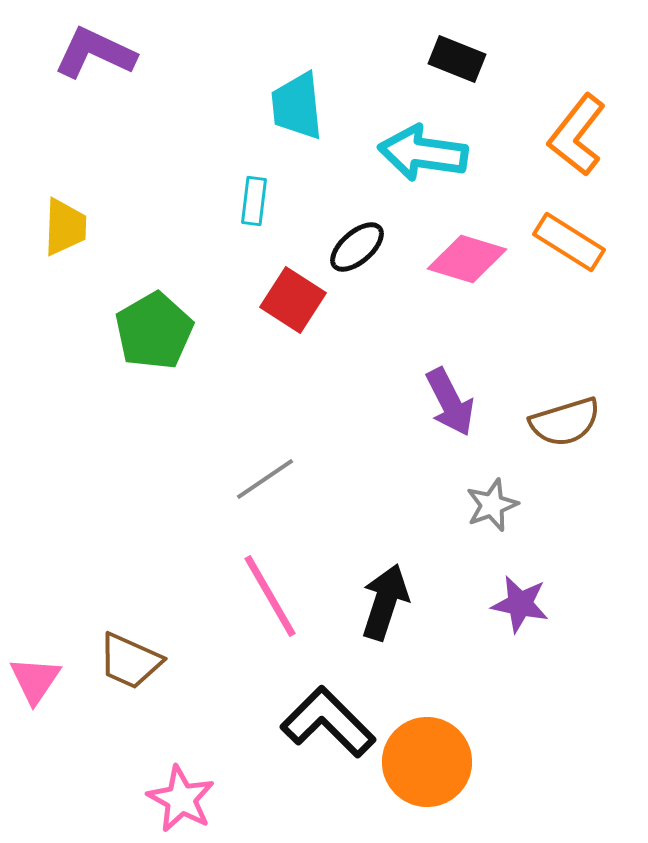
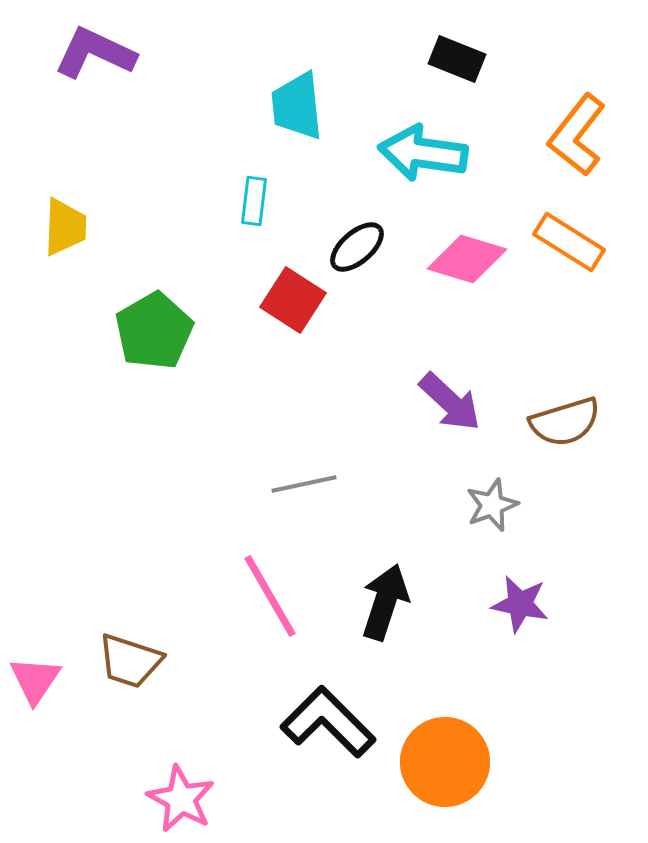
purple arrow: rotated 20 degrees counterclockwise
gray line: moved 39 px right, 5 px down; rotated 22 degrees clockwise
brown trapezoid: rotated 6 degrees counterclockwise
orange circle: moved 18 px right
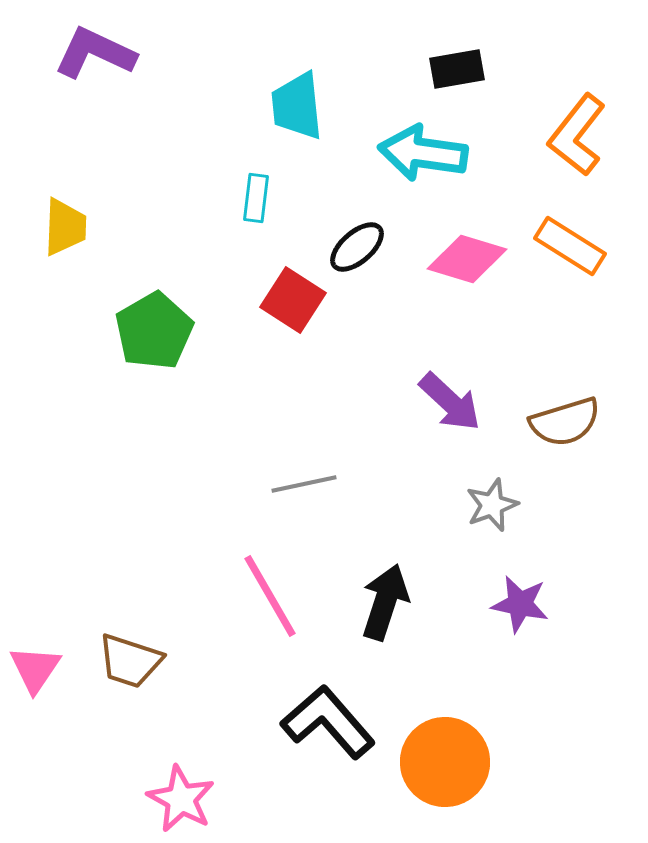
black rectangle: moved 10 px down; rotated 32 degrees counterclockwise
cyan rectangle: moved 2 px right, 3 px up
orange rectangle: moved 1 px right, 4 px down
pink triangle: moved 11 px up
black L-shape: rotated 4 degrees clockwise
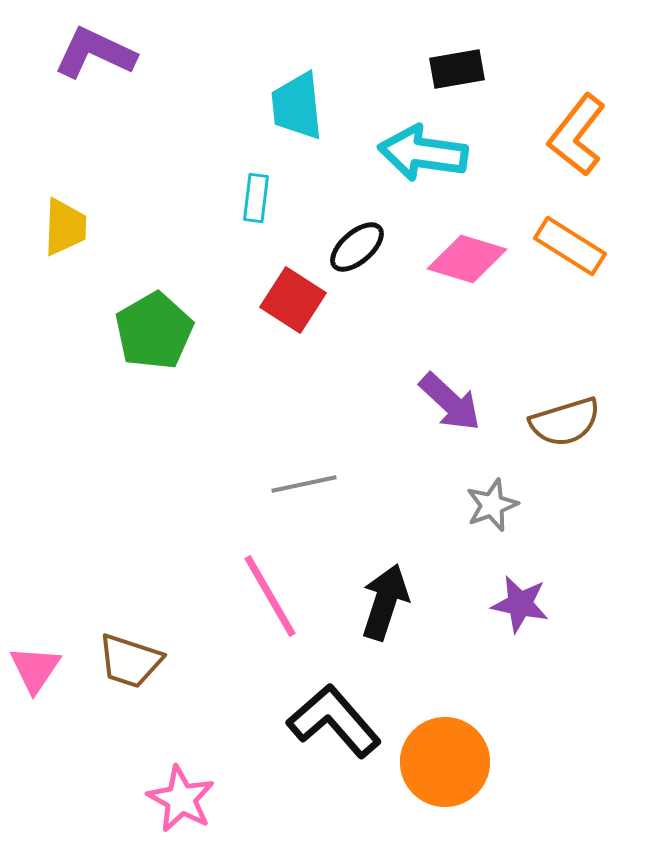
black L-shape: moved 6 px right, 1 px up
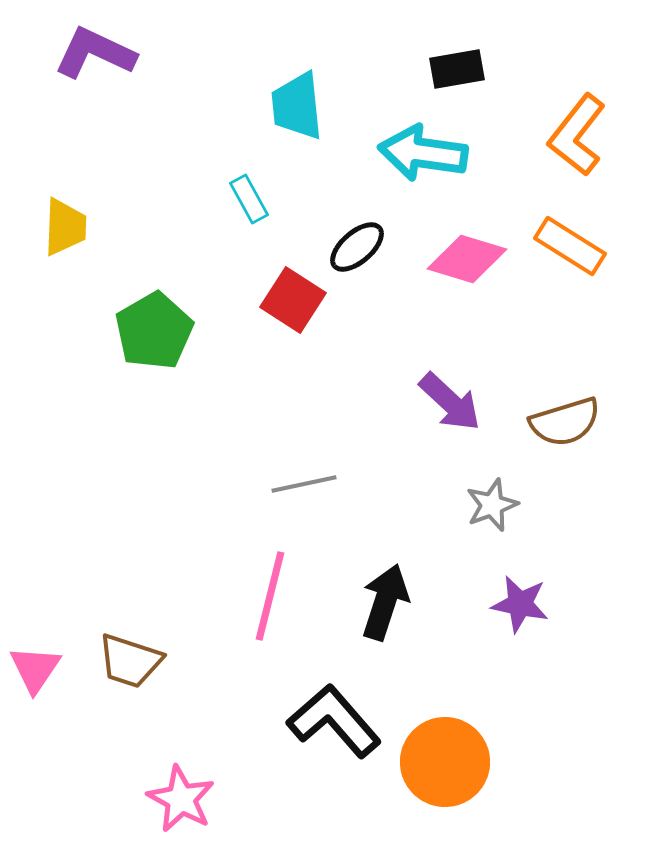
cyan rectangle: moved 7 px left, 1 px down; rotated 36 degrees counterclockwise
pink line: rotated 44 degrees clockwise
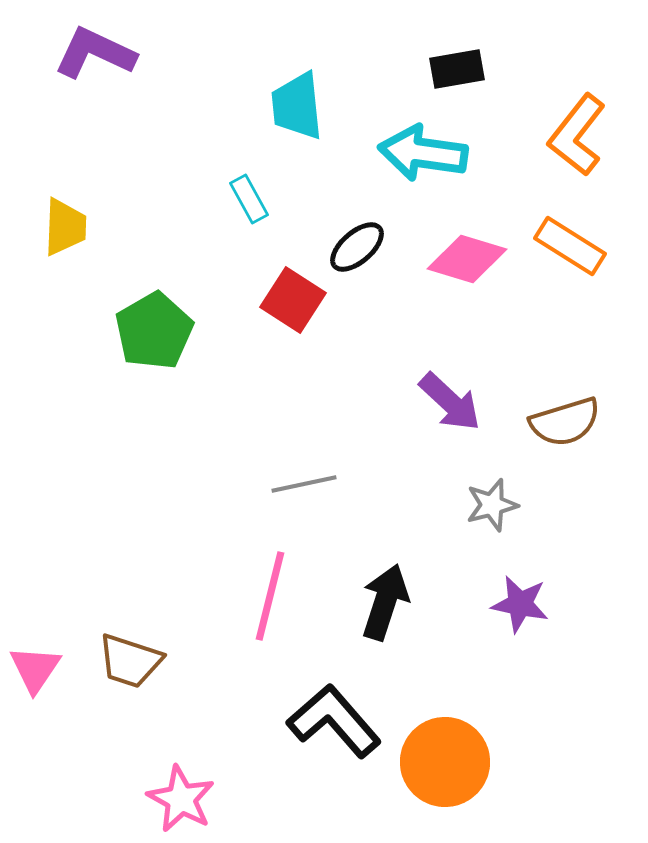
gray star: rotated 6 degrees clockwise
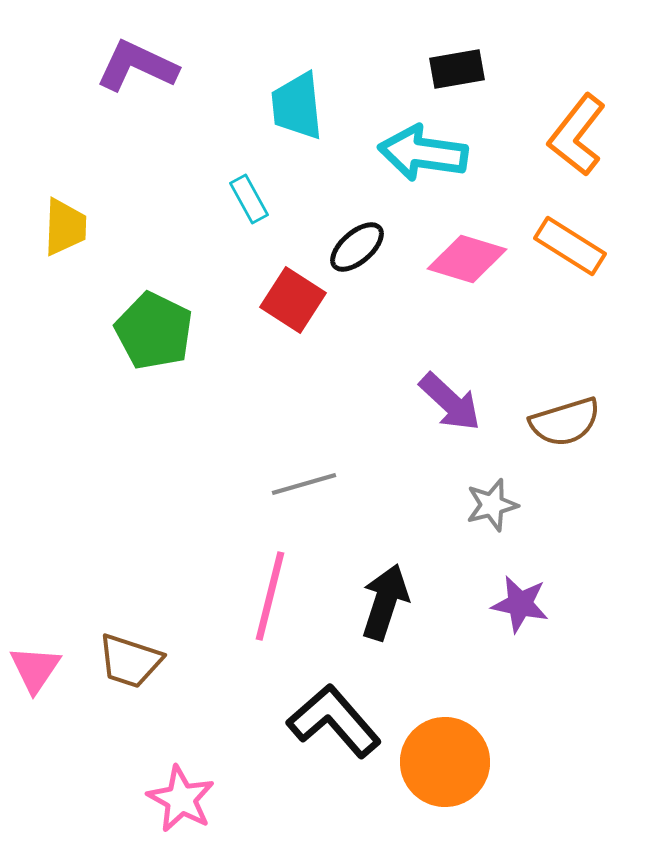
purple L-shape: moved 42 px right, 13 px down
green pentagon: rotated 16 degrees counterclockwise
gray line: rotated 4 degrees counterclockwise
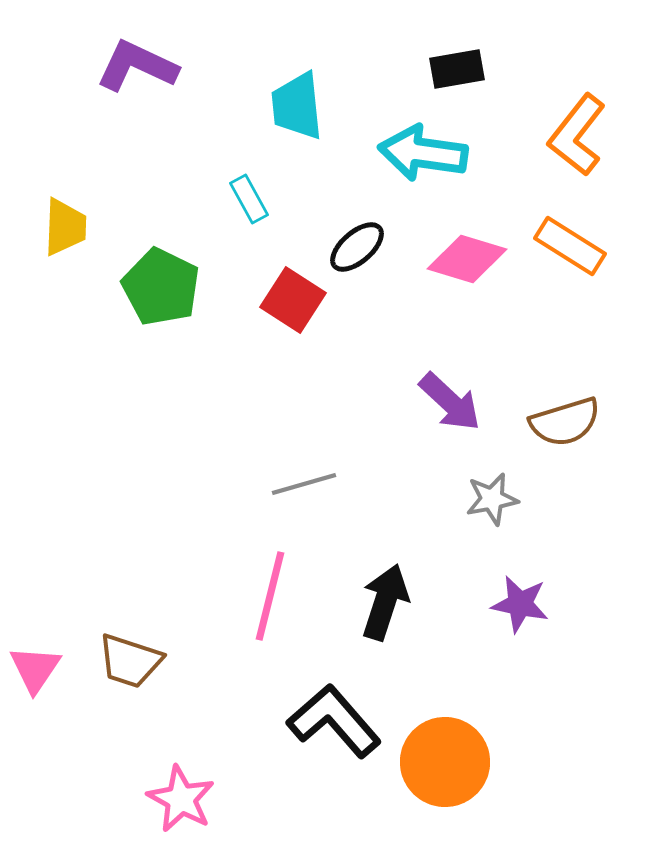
green pentagon: moved 7 px right, 44 px up
gray star: moved 6 px up; rotated 4 degrees clockwise
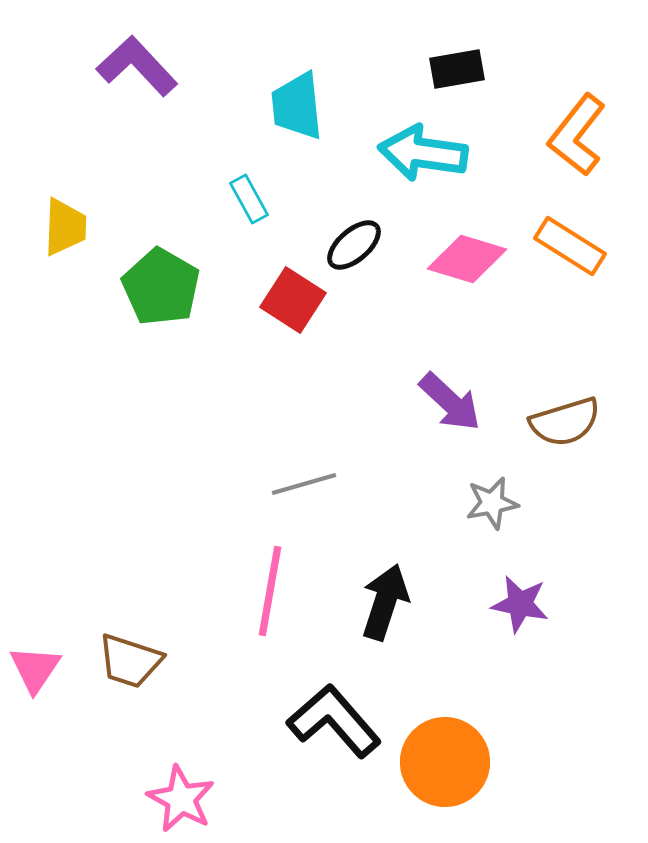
purple L-shape: rotated 22 degrees clockwise
black ellipse: moved 3 px left, 2 px up
green pentagon: rotated 4 degrees clockwise
gray star: moved 4 px down
pink line: moved 5 px up; rotated 4 degrees counterclockwise
